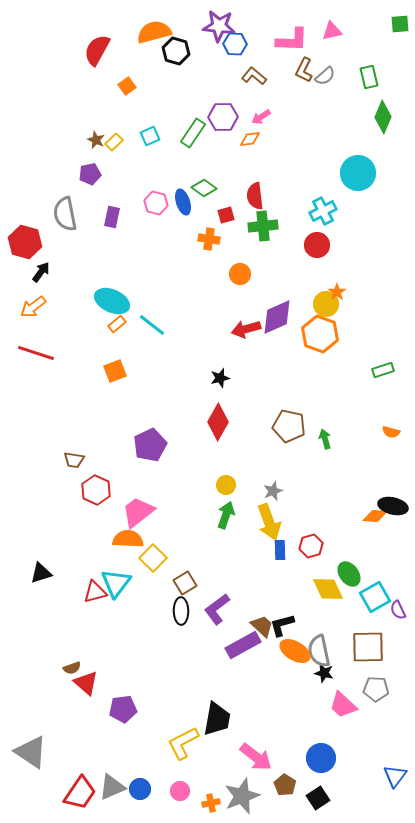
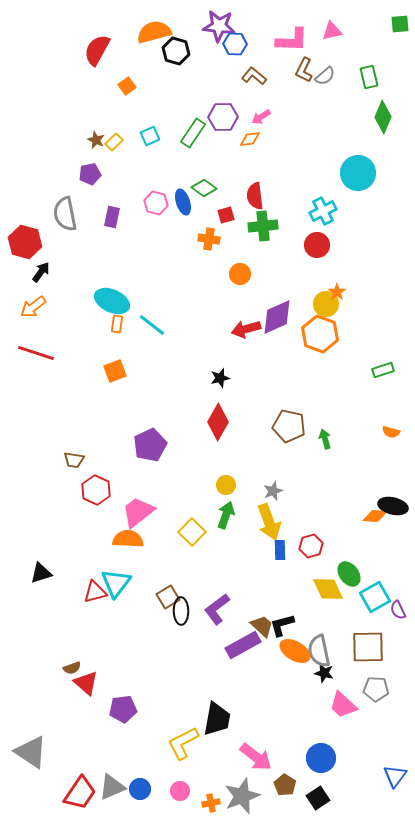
orange rectangle at (117, 324): rotated 42 degrees counterclockwise
yellow square at (153, 558): moved 39 px right, 26 px up
brown square at (185, 583): moved 17 px left, 14 px down
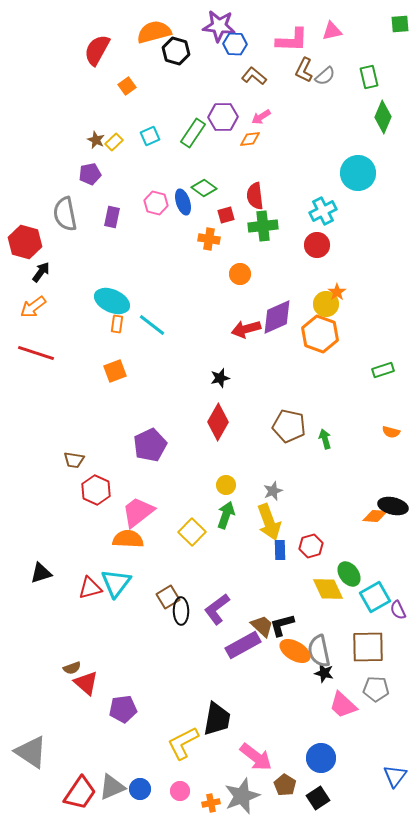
red triangle at (95, 592): moved 5 px left, 4 px up
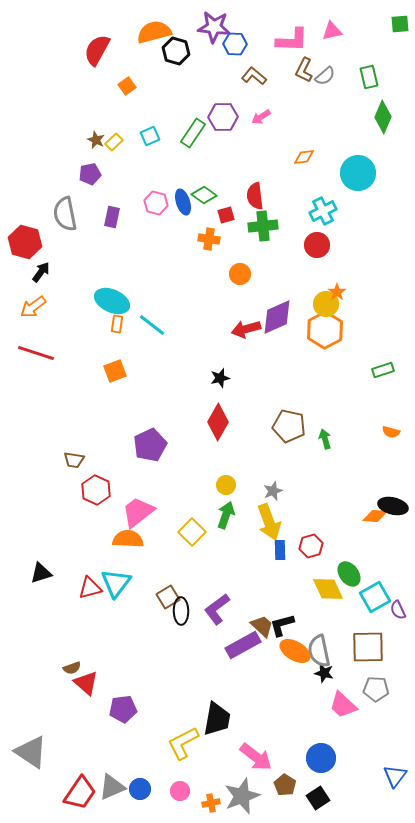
purple star at (219, 26): moved 5 px left, 1 px down
orange diamond at (250, 139): moved 54 px right, 18 px down
green diamond at (204, 188): moved 7 px down
orange hexagon at (320, 334): moved 5 px right, 4 px up; rotated 12 degrees clockwise
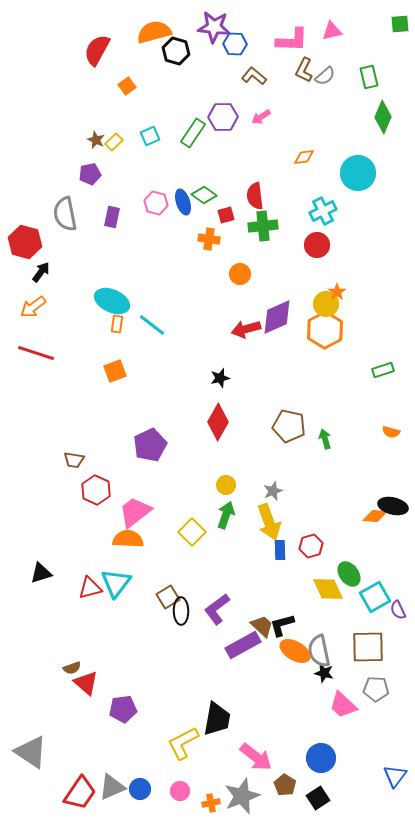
pink trapezoid at (138, 512): moved 3 px left
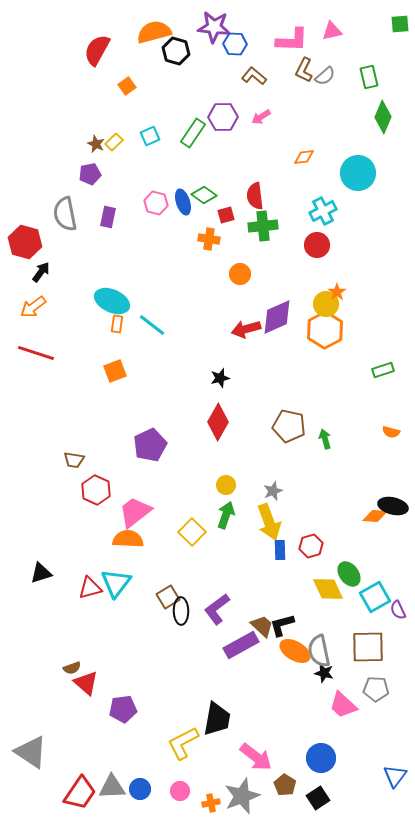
brown star at (96, 140): moved 4 px down
purple rectangle at (112, 217): moved 4 px left
purple rectangle at (243, 645): moved 2 px left
gray triangle at (112, 787): rotated 20 degrees clockwise
